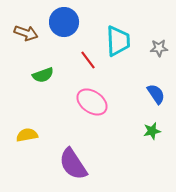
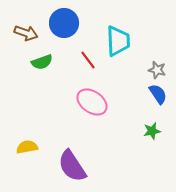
blue circle: moved 1 px down
gray star: moved 2 px left, 22 px down; rotated 18 degrees clockwise
green semicircle: moved 1 px left, 13 px up
blue semicircle: moved 2 px right
yellow semicircle: moved 12 px down
purple semicircle: moved 1 px left, 2 px down
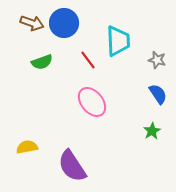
brown arrow: moved 6 px right, 10 px up
gray star: moved 10 px up
pink ellipse: rotated 16 degrees clockwise
green star: rotated 18 degrees counterclockwise
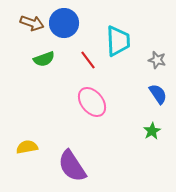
green semicircle: moved 2 px right, 3 px up
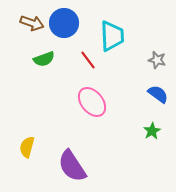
cyan trapezoid: moved 6 px left, 5 px up
blue semicircle: rotated 20 degrees counterclockwise
yellow semicircle: rotated 65 degrees counterclockwise
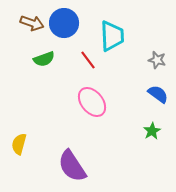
yellow semicircle: moved 8 px left, 3 px up
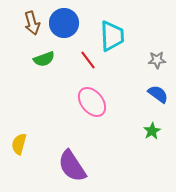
brown arrow: rotated 55 degrees clockwise
gray star: rotated 18 degrees counterclockwise
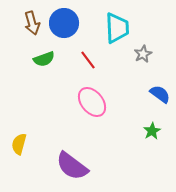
cyan trapezoid: moved 5 px right, 8 px up
gray star: moved 14 px left, 6 px up; rotated 24 degrees counterclockwise
blue semicircle: moved 2 px right
purple semicircle: rotated 20 degrees counterclockwise
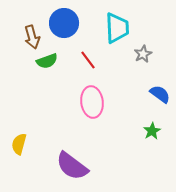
brown arrow: moved 14 px down
green semicircle: moved 3 px right, 2 px down
pink ellipse: rotated 32 degrees clockwise
